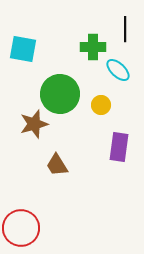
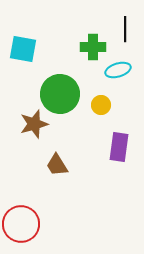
cyan ellipse: rotated 60 degrees counterclockwise
red circle: moved 4 px up
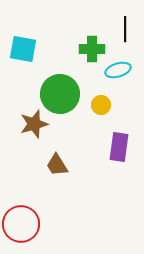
green cross: moved 1 px left, 2 px down
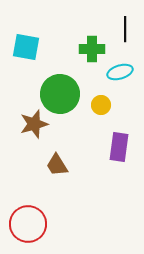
cyan square: moved 3 px right, 2 px up
cyan ellipse: moved 2 px right, 2 px down
red circle: moved 7 px right
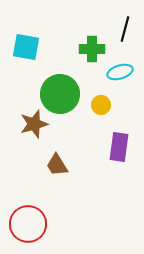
black line: rotated 15 degrees clockwise
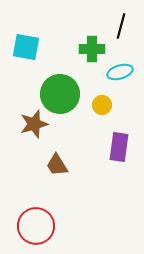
black line: moved 4 px left, 3 px up
yellow circle: moved 1 px right
red circle: moved 8 px right, 2 px down
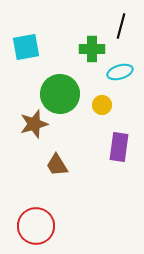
cyan square: rotated 20 degrees counterclockwise
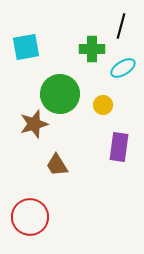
cyan ellipse: moved 3 px right, 4 px up; rotated 15 degrees counterclockwise
yellow circle: moved 1 px right
red circle: moved 6 px left, 9 px up
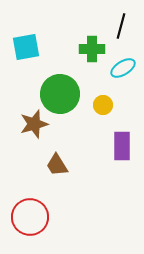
purple rectangle: moved 3 px right, 1 px up; rotated 8 degrees counterclockwise
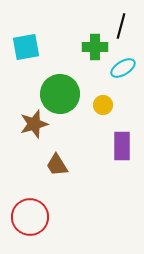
green cross: moved 3 px right, 2 px up
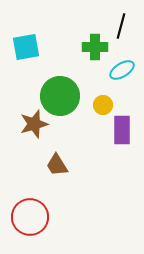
cyan ellipse: moved 1 px left, 2 px down
green circle: moved 2 px down
purple rectangle: moved 16 px up
